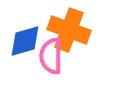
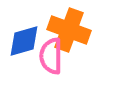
blue diamond: moved 1 px left
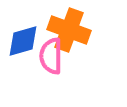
blue diamond: moved 1 px left
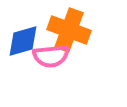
pink semicircle: rotated 96 degrees counterclockwise
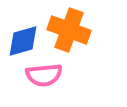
pink semicircle: moved 7 px left, 19 px down
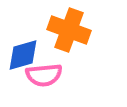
blue diamond: moved 14 px down
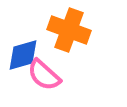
pink semicircle: rotated 48 degrees clockwise
